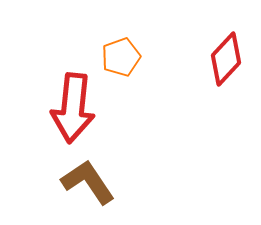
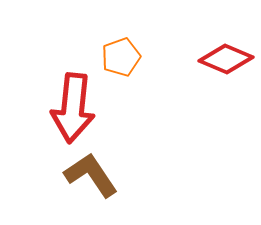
red diamond: rotated 70 degrees clockwise
brown L-shape: moved 3 px right, 7 px up
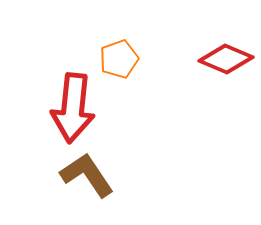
orange pentagon: moved 2 px left, 2 px down
brown L-shape: moved 4 px left
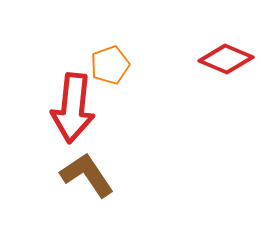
orange pentagon: moved 9 px left, 6 px down
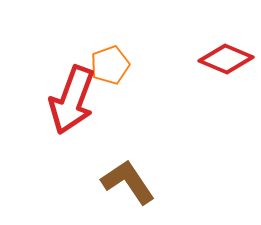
red arrow: moved 1 px left, 8 px up; rotated 14 degrees clockwise
brown L-shape: moved 41 px right, 7 px down
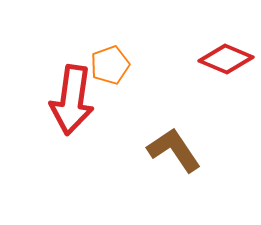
red arrow: rotated 12 degrees counterclockwise
brown L-shape: moved 46 px right, 32 px up
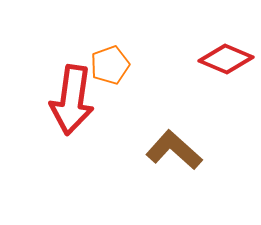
brown L-shape: rotated 14 degrees counterclockwise
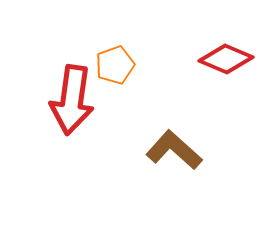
orange pentagon: moved 5 px right
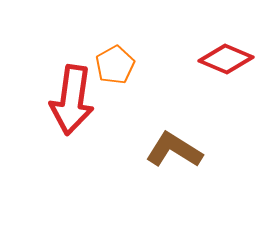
orange pentagon: rotated 9 degrees counterclockwise
brown L-shape: rotated 10 degrees counterclockwise
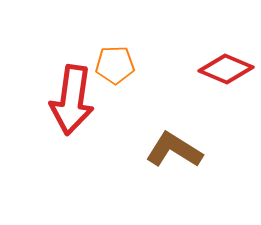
red diamond: moved 10 px down
orange pentagon: rotated 27 degrees clockwise
